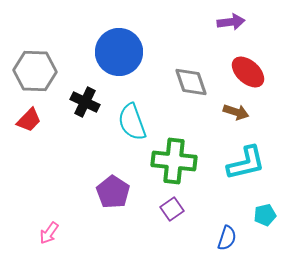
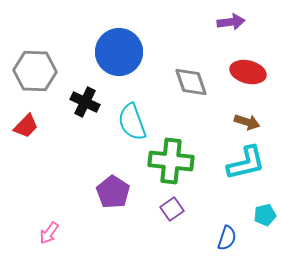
red ellipse: rotated 28 degrees counterclockwise
brown arrow: moved 11 px right, 10 px down
red trapezoid: moved 3 px left, 6 px down
green cross: moved 3 px left
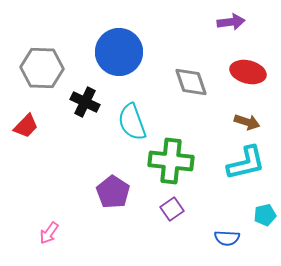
gray hexagon: moved 7 px right, 3 px up
blue semicircle: rotated 75 degrees clockwise
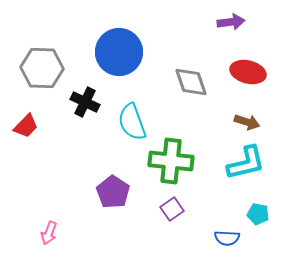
cyan pentagon: moved 7 px left, 1 px up; rotated 25 degrees clockwise
pink arrow: rotated 15 degrees counterclockwise
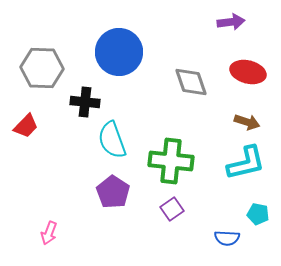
black cross: rotated 20 degrees counterclockwise
cyan semicircle: moved 20 px left, 18 px down
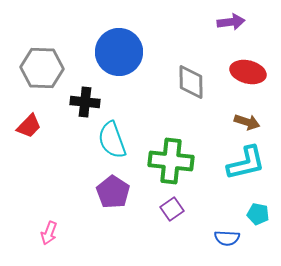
gray diamond: rotated 18 degrees clockwise
red trapezoid: moved 3 px right
